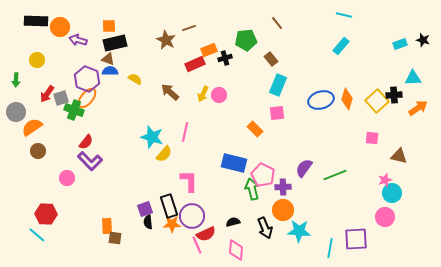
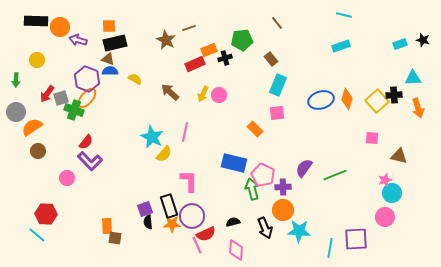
green pentagon at (246, 40): moved 4 px left
cyan rectangle at (341, 46): rotated 30 degrees clockwise
orange arrow at (418, 108): rotated 108 degrees clockwise
cyan star at (152, 137): rotated 10 degrees clockwise
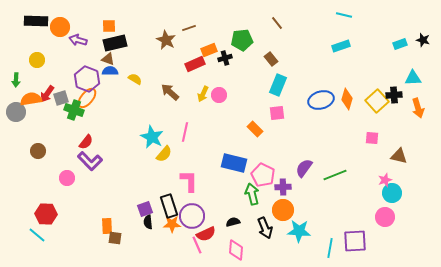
orange semicircle at (32, 127): moved 1 px left, 28 px up; rotated 25 degrees clockwise
green arrow at (252, 189): moved 5 px down
purple square at (356, 239): moved 1 px left, 2 px down
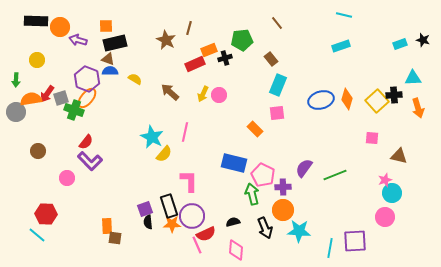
orange square at (109, 26): moved 3 px left
brown line at (189, 28): rotated 56 degrees counterclockwise
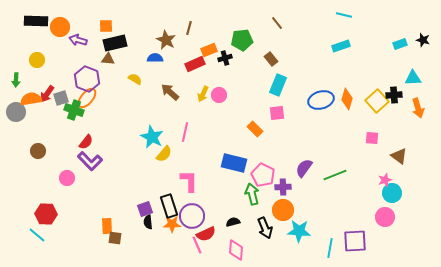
brown triangle at (108, 59): rotated 16 degrees counterclockwise
blue semicircle at (110, 71): moved 45 px right, 13 px up
brown triangle at (399, 156): rotated 24 degrees clockwise
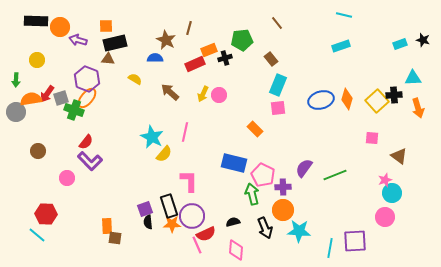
pink square at (277, 113): moved 1 px right, 5 px up
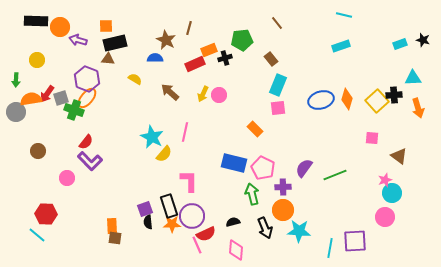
pink pentagon at (263, 175): moved 7 px up
orange rectangle at (107, 226): moved 5 px right
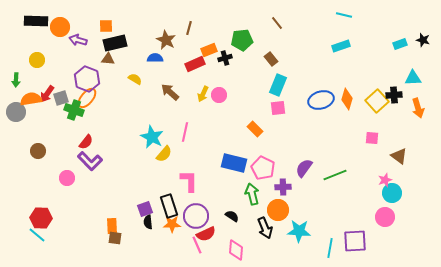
orange circle at (283, 210): moved 5 px left
red hexagon at (46, 214): moved 5 px left, 4 px down
purple circle at (192, 216): moved 4 px right
black semicircle at (233, 222): moved 1 px left, 6 px up; rotated 48 degrees clockwise
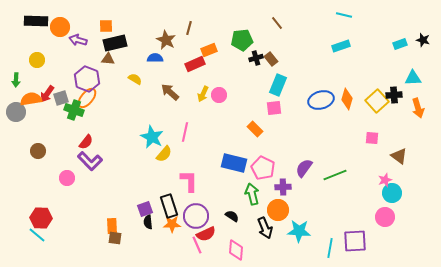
black cross at (225, 58): moved 31 px right
pink square at (278, 108): moved 4 px left
